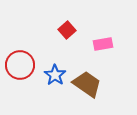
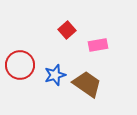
pink rectangle: moved 5 px left, 1 px down
blue star: rotated 20 degrees clockwise
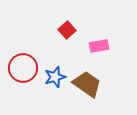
pink rectangle: moved 1 px right, 1 px down
red circle: moved 3 px right, 3 px down
blue star: moved 2 px down
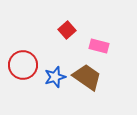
pink rectangle: rotated 24 degrees clockwise
red circle: moved 3 px up
brown trapezoid: moved 7 px up
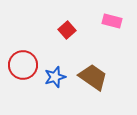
pink rectangle: moved 13 px right, 25 px up
brown trapezoid: moved 6 px right
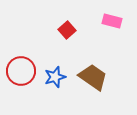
red circle: moved 2 px left, 6 px down
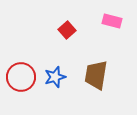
red circle: moved 6 px down
brown trapezoid: moved 3 px right, 2 px up; rotated 116 degrees counterclockwise
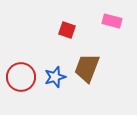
red square: rotated 30 degrees counterclockwise
brown trapezoid: moved 9 px left, 7 px up; rotated 12 degrees clockwise
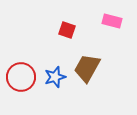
brown trapezoid: rotated 8 degrees clockwise
